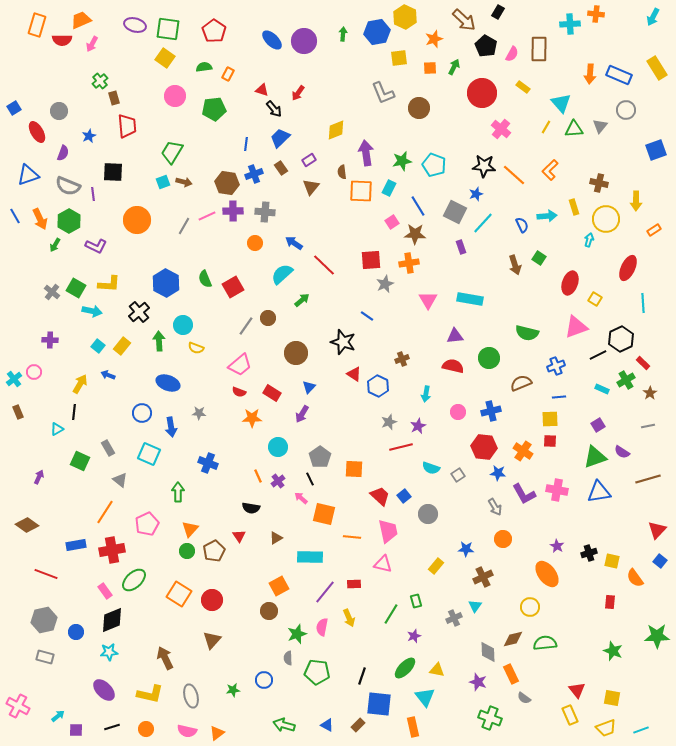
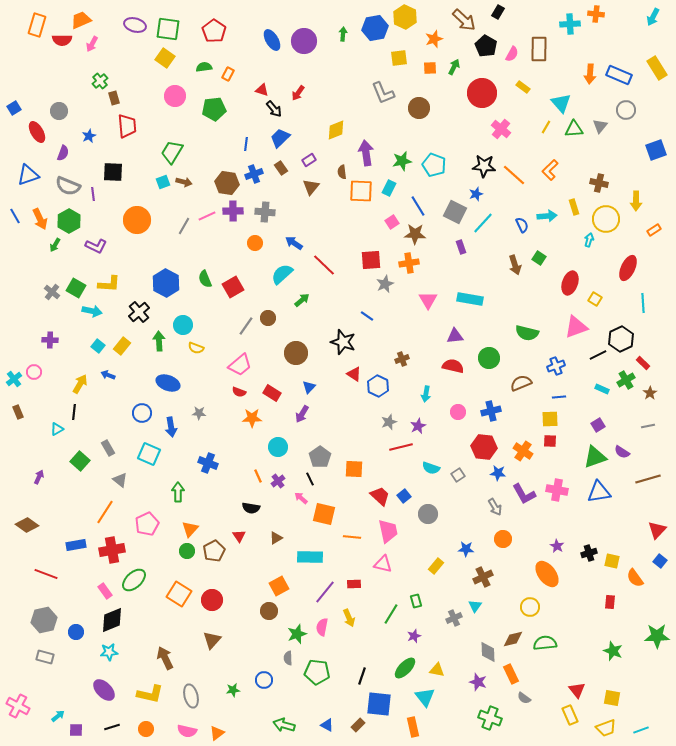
blue hexagon at (377, 32): moved 2 px left, 4 px up
blue ellipse at (272, 40): rotated 15 degrees clockwise
green square at (80, 461): rotated 18 degrees clockwise
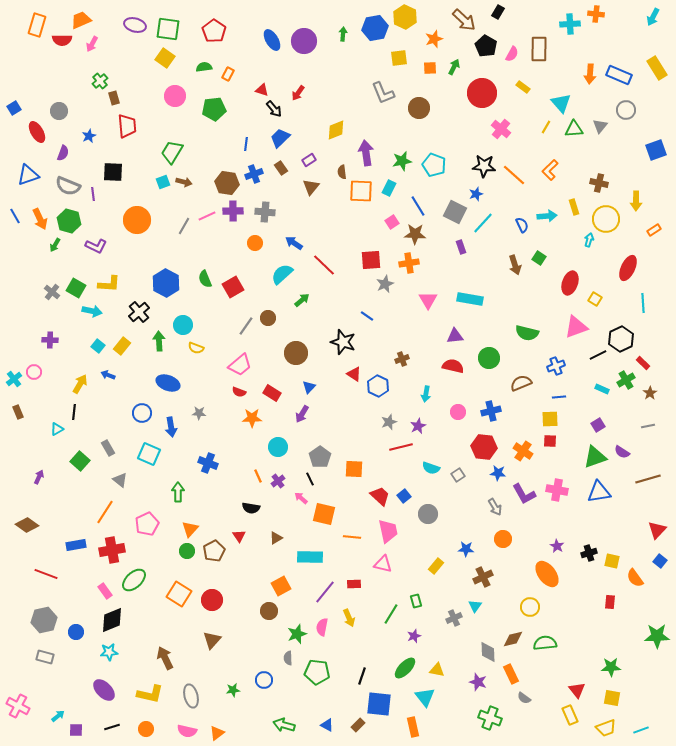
green hexagon at (69, 221): rotated 15 degrees counterclockwise
orange square at (279, 586): moved 2 px right
green star at (613, 651): moved 2 px left, 16 px down; rotated 24 degrees counterclockwise
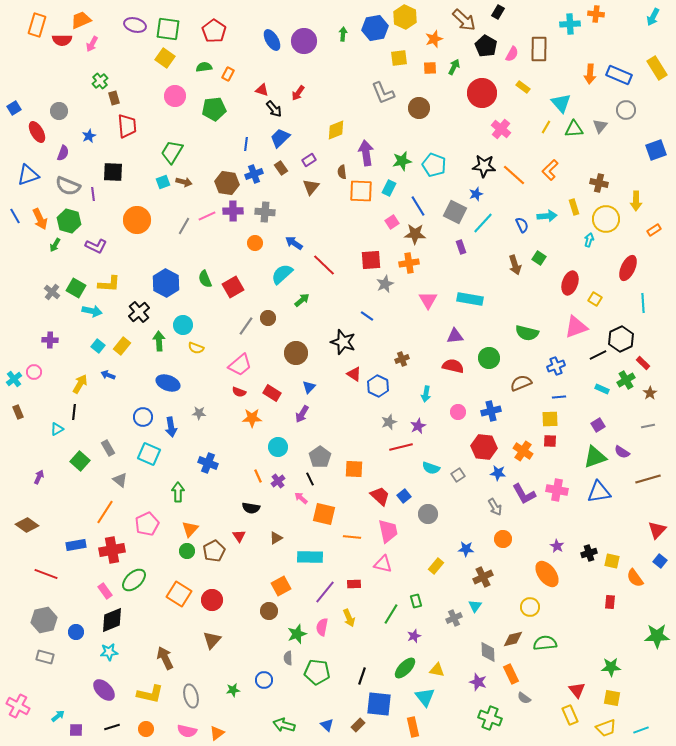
blue circle at (142, 413): moved 1 px right, 4 px down
blue triangle at (327, 725): rotated 16 degrees clockwise
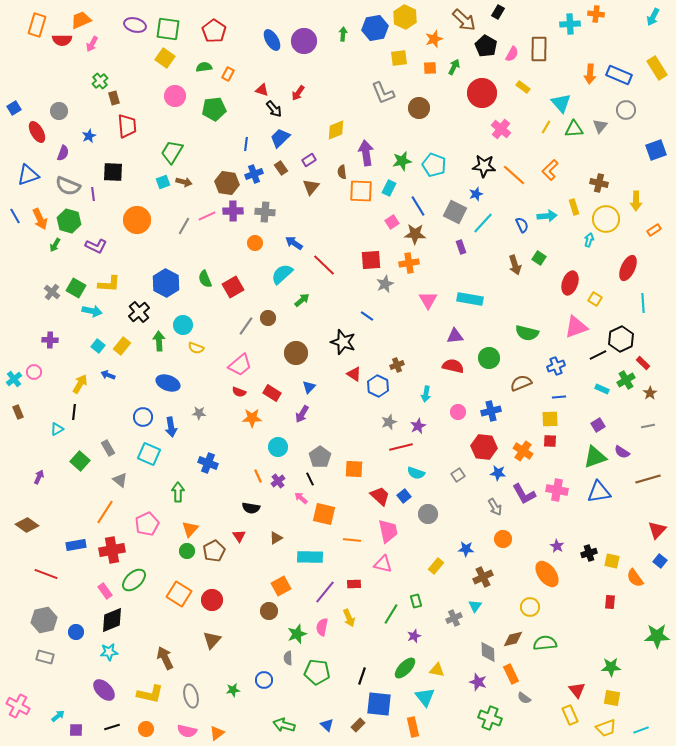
brown cross at (402, 359): moved 5 px left, 6 px down
cyan semicircle at (431, 468): moved 15 px left, 5 px down
orange line at (352, 537): moved 3 px down
